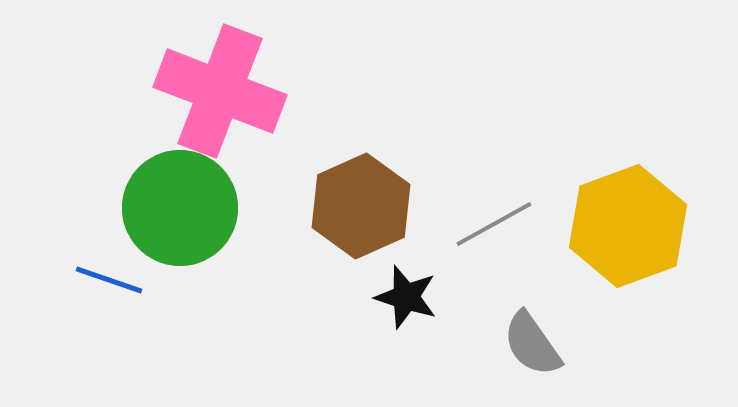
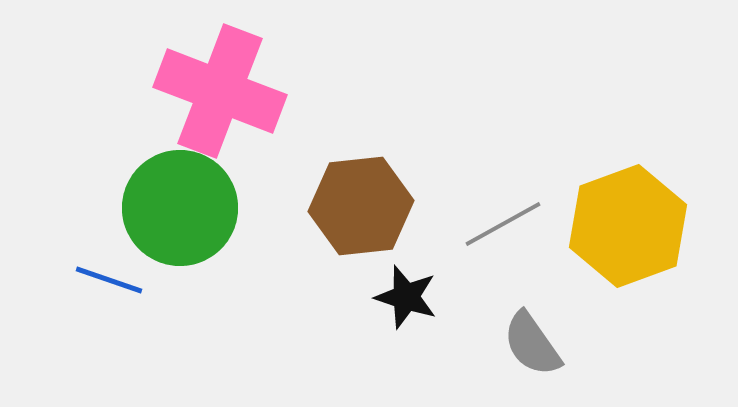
brown hexagon: rotated 18 degrees clockwise
gray line: moved 9 px right
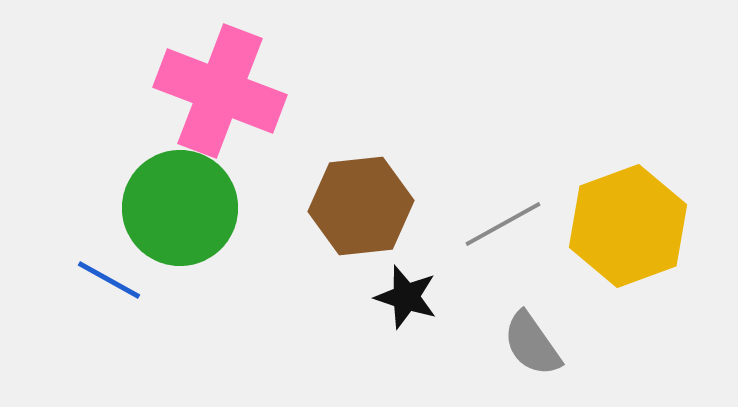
blue line: rotated 10 degrees clockwise
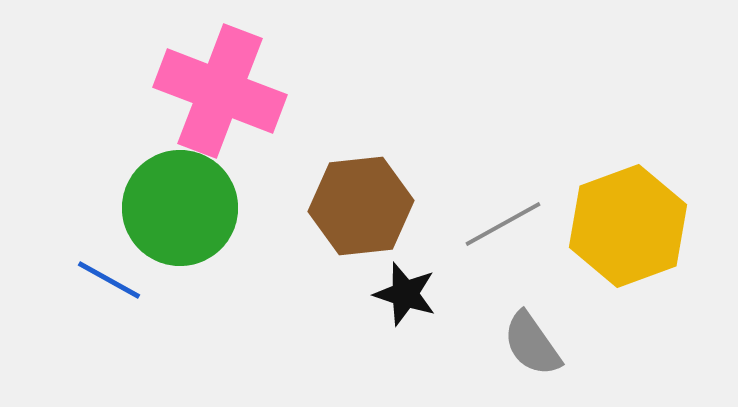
black star: moved 1 px left, 3 px up
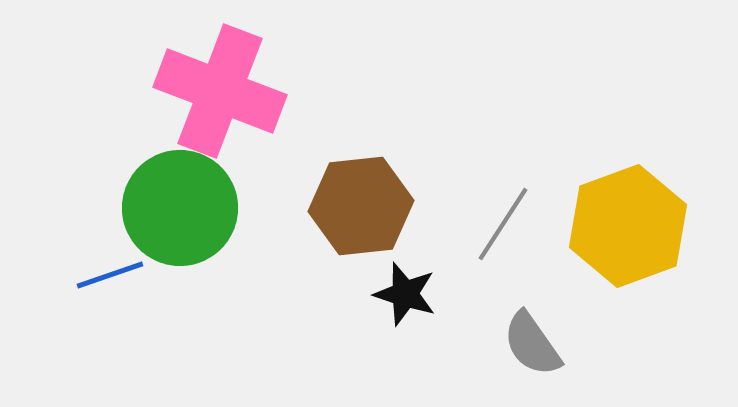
gray line: rotated 28 degrees counterclockwise
blue line: moved 1 px right, 5 px up; rotated 48 degrees counterclockwise
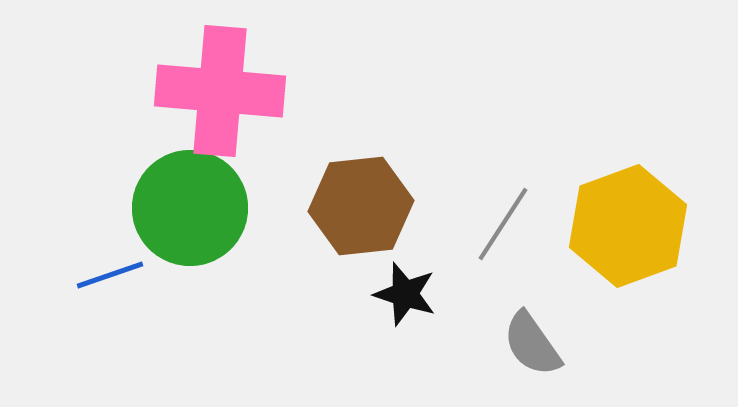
pink cross: rotated 16 degrees counterclockwise
green circle: moved 10 px right
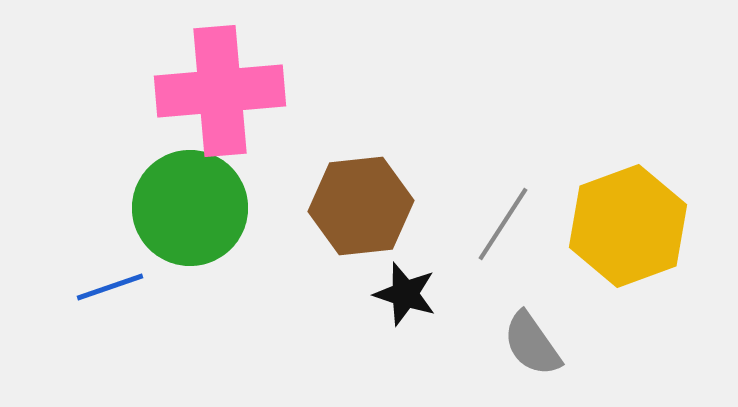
pink cross: rotated 10 degrees counterclockwise
blue line: moved 12 px down
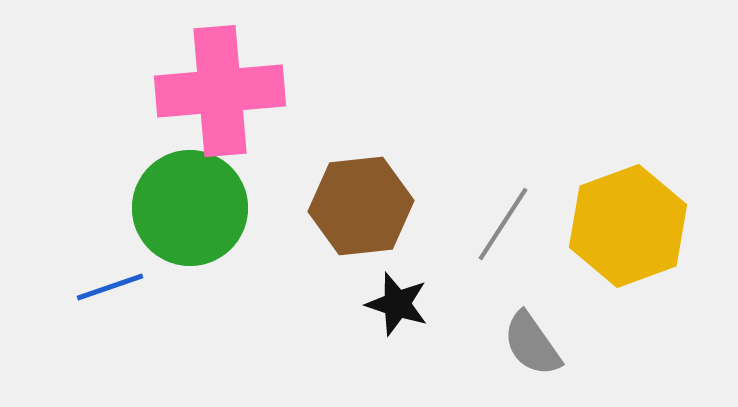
black star: moved 8 px left, 10 px down
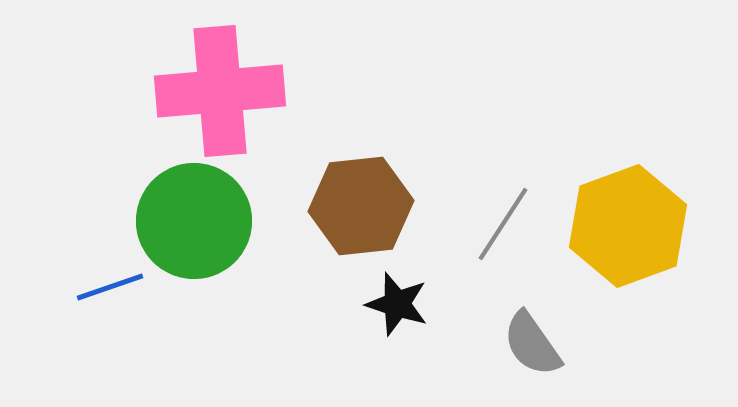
green circle: moved 4 px right, 13 px down
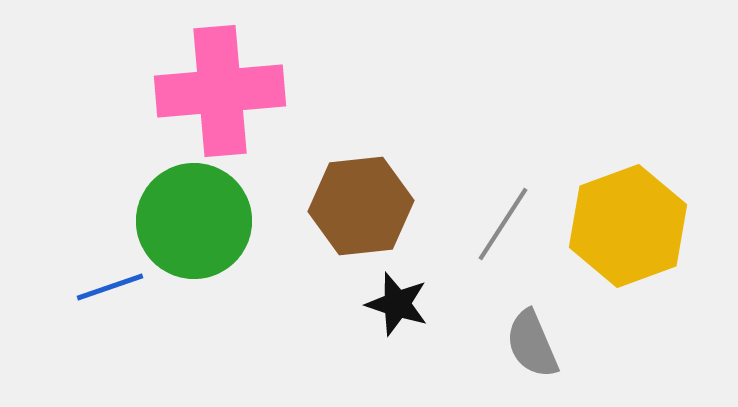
gray semicircle: rotated 12 degrees clockwise
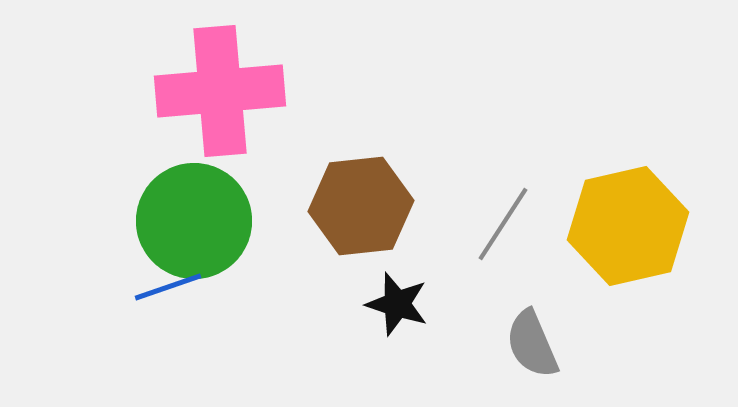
yellow hexagon: rotated 7 degrees clockwise
blue line: moved 58 px right
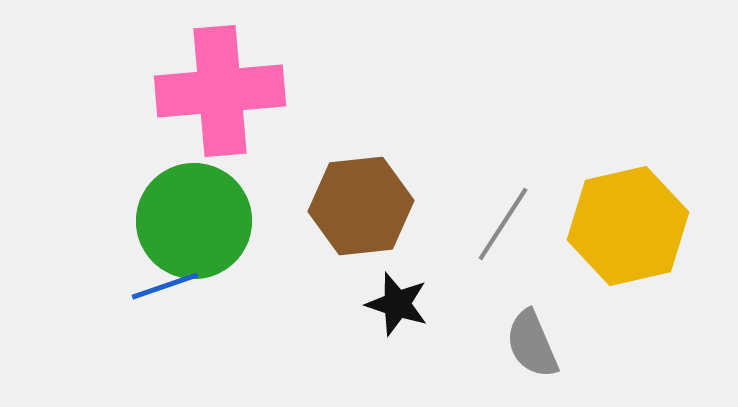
blue line: moved 3 px left, 1 px up
